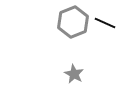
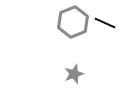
gray star: rotated 24 degrees clockwise
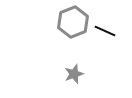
black line: moved 8 px down
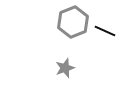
gray star: moved 9 px left, 6 px up
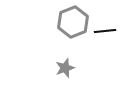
black line: rotated 30 degrees counterclockwise
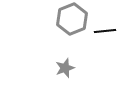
gray hexagon: moved 1 px left, 3 px up
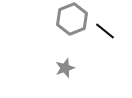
black line: rotated 45 degrees clockwise
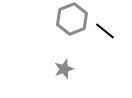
gray star: moved 1 px left, 1 px down
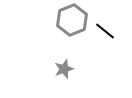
gray hexagon: moved 1 px down
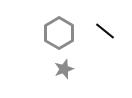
gray hexagon: moved 13 px left, 13 px down; rotated 8 degrees counterclockwise
